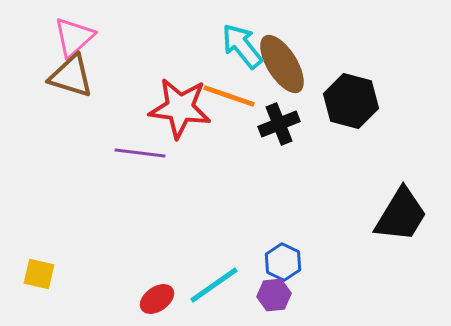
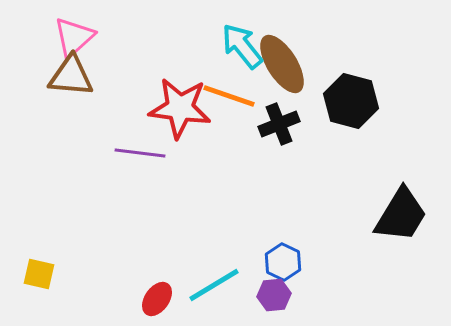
brown triangle: rotated 12 degrees counterclockwise
cyan line: rotated 4 degrees clockwise
red ellipse: rotated 20 degrees counterclockwise
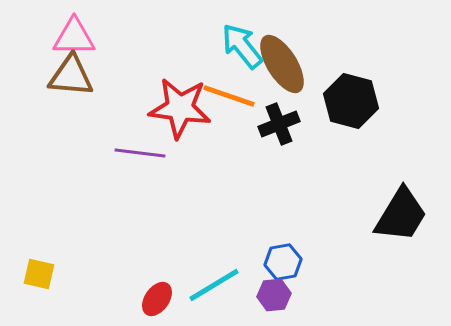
pink triangle: rotated 42 degrees clockwise
blue hexagon: rotated 24 degrees clockwise
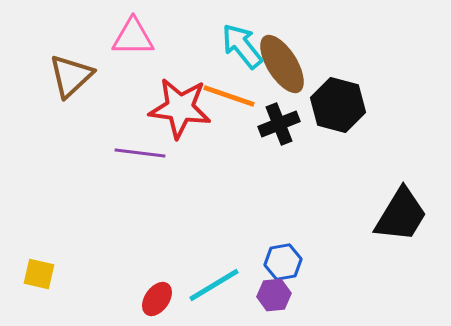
pink triangle: moved 59 px right
brown triangle: rotated 48 degrees counterclockwise
black hexagon: moved 13 px left, 4 px down
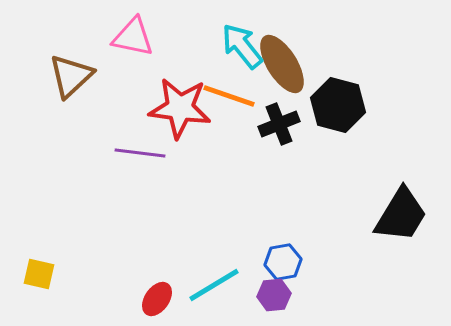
pink triangle: rotated 12 degrees clockwise
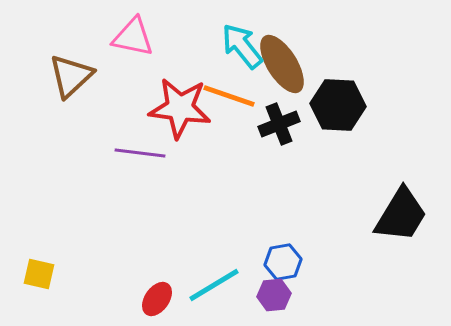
black hexagon: rotated 12 degrees counterclockwise
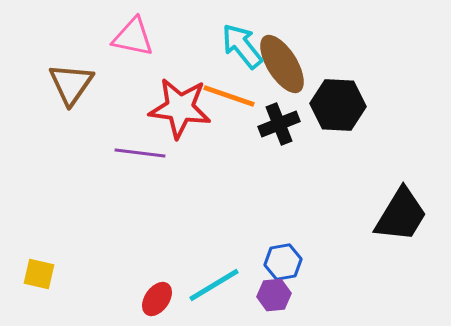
brown triangle: moved 8 px down; rotated 12 degrees counterclockwise
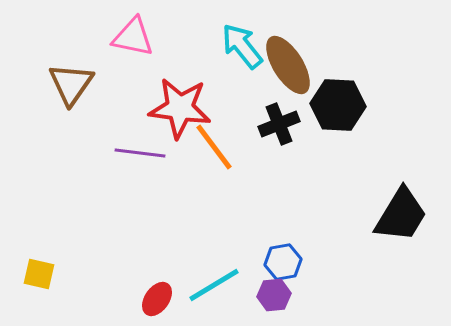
brown ellipse: moved 6 px right, 1 px down
orange line: moved 15 px left, 51 px down; rotated 34 degrees clockwise
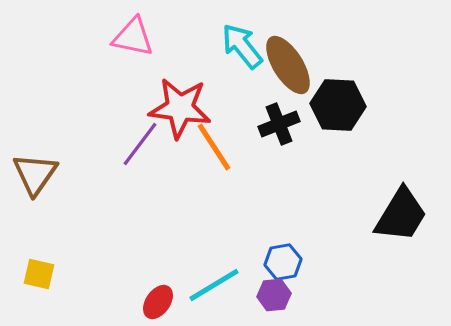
brown triangle: moved 36 px left, 90 px down
orange line: rotated 4 degrees clockwise
purple line: moved 9 px up; rotated 60 degrees counterclockwise
red ellipse: moved 1 px right, 3 px down
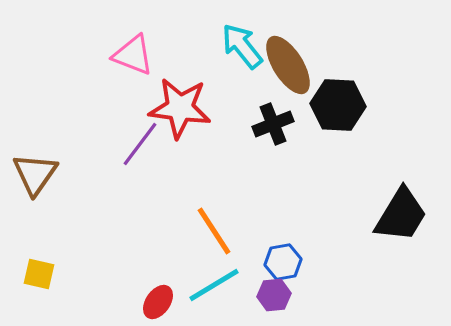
pink triangle: moved 18 px down; rotated 9 degrees clockwise
black cross: moved 6 px left
orange line: moved 84 px down
